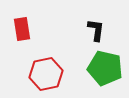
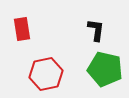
green pentagon: moved 1 px down
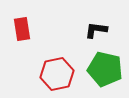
black L-shape: rotated 90 degrees counterclockwise
red hexagon: moved 11 px right
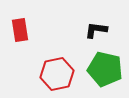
red rectangle: moved 2 px left, 1 px down
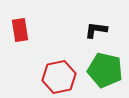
green pentagon: moved 1 px down
red hexagon: moved 2 px right, 3 px down
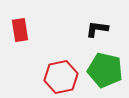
black L-shape: moved 1 px right, 1 px up
red hexagon: moved 2 px right
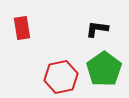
red rectangle: moved 2 px right, 2 px up
green pentagon: moved 1 px left, 1 px up; rotated 24 degrees clockwise
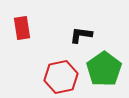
black L-shape: moved 16 px left, 6 px down
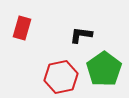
red rectangle: rotated 25 degrees clockwise
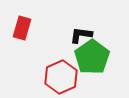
green pentagon: moved 12 px left, 12 px up
red hexagon: rotated 12 degrees counterclockwise
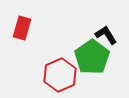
black L-shape: moved 25 px right; rotated 50 degrees clockwise
red hexagon: moved 1 px left, 2 px up
